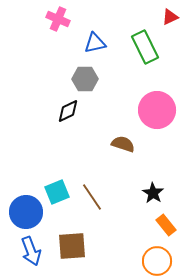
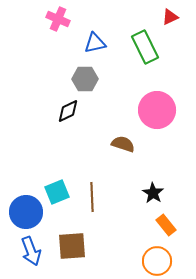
brown line: rotated 32 degrees clockwise
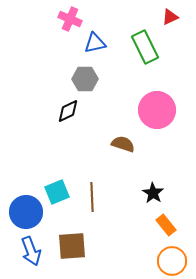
pink cross: moved 12 px right
orange circle: moved 15 px right
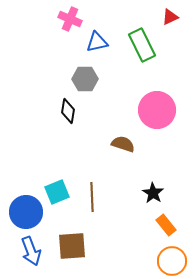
blue triangle: moved 2 px right, 1 px up
green rectangle: moved 3 px left, 2 px up
black diamond: rotated 55 degrees counterclockwise
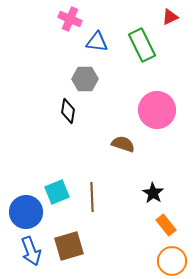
blue triangle: rotated 20 degrees clockwise
brown square: moved 3 px left; rotated 12 degrees counterclockwise
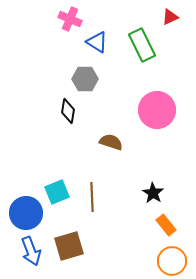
blue triangle: rotated 25 degrees clockwise
brown semicircle: moved 12 px left, 2 px up
blue circle: moved 1 px down
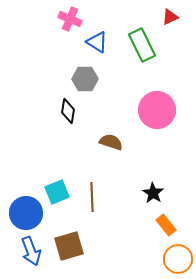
orange circle: moved 6 px right, 2 px up
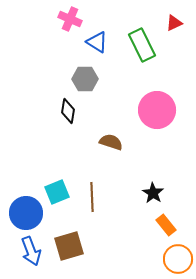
red triangle: moved 4 px right, 6 px down
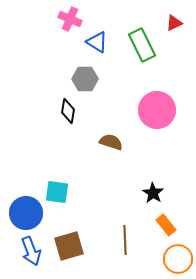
cyan square: rotated 30 degrees clockwise
brown line: moved 33 px right, 43 px down
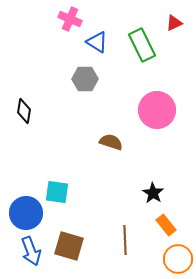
black diamond: moved 44 px left
brown square: rotated 32 degrees clockwise
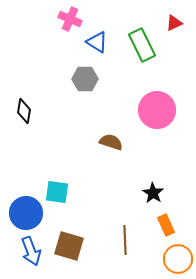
orange rectangle: rotated 15 degrees clockwise
